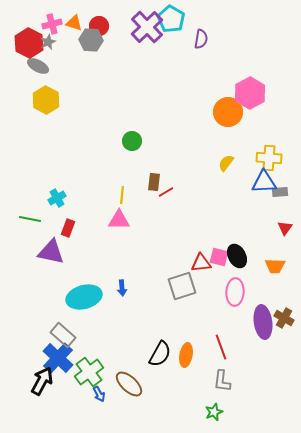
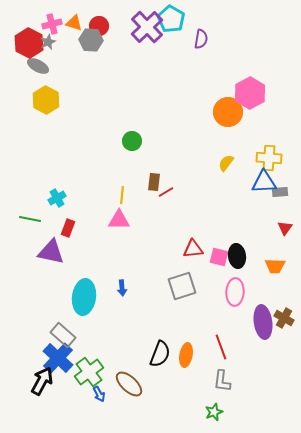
black ellipse at (237, 256): rotated 20 degrees clockwise
red triangle at (201, 263): moved 8 px left, 14 px up
cyan ellipse at (84, 297): rotated 68 degrees counterclockwise
black semicircle at (160, 354): rotated 8 degrees counterclockwise
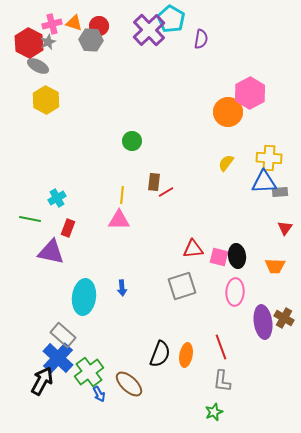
purple cross at (147, 27): moved 2 px right, 3 px down
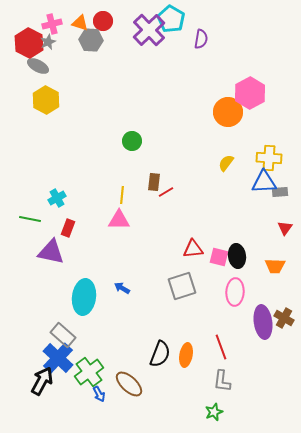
orange triangle at (74, 23): moved 6 px right
red circle at (99, 26): moved 4 px right, 5 px up
blue arrow at (122, 288): rotated 126 degrees clockwise
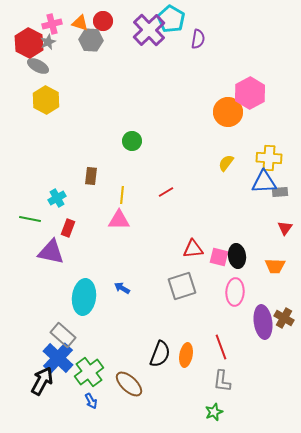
purple semicircle at (201, 39): moved 3 px left
brown rectangle at (154, 182): moved 63 px left, 6 px up
blue arrow at (99, 394): moved 8 px left, 7 px down
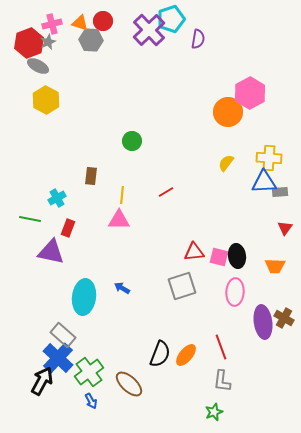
cyan pentagon at (171, 19): rotated 24 degrees clockwise
red hexagon at (29, 43): rotated 12 degrees clockwise
red triangle at (193, 249): moved 1 px right, 3 px down
orange ellipse at (186, 355): rotated 30 degrees clockwise
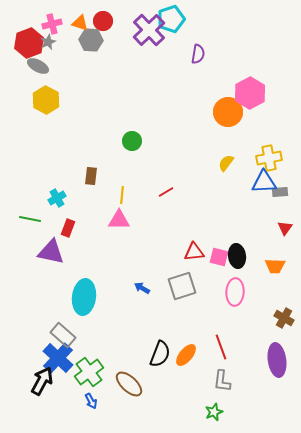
purple semicircle at (198, 39): moved 15 px down
yellow cross at (269, 158): rotated 15 degrees counterclockwise
blue arrow at (122, 288): moved 20 px right
purple ellipse at (263, 322): moved 14 px right, 38 px down
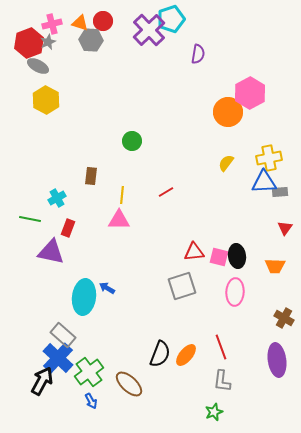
blue arrow at (142, 288): moved 35 px left
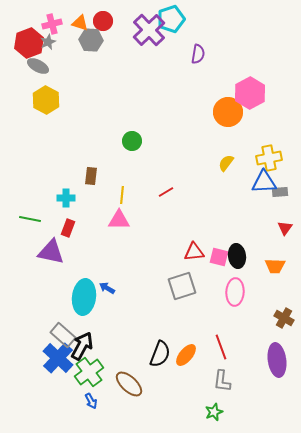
cyan cross at (57, 198): moved 9 px right; rotated 30 degrees clockwise
black arrow at (42, 381): moved 40 px right, 35 px up
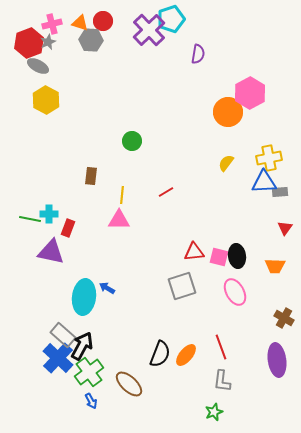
cyan cross at (66, 198): moved 17 px left, 16 px down
pink ellipse at (235, 292): rotated 32 degrees counterclockwise
